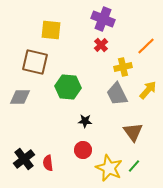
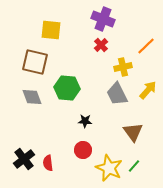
green hexagon: moved 1 px left, 1 px down
gray diamond: moved 12 px right; rotated 70 degrees clockwise
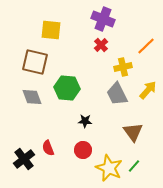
red semicircle: moved 15 px up; rotated 14 degrees counterclockwise
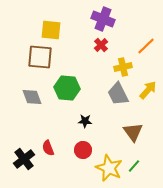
brown square: moved 5 px right, 5 px up; rotated 8 degrees counterclockwise
gray trapezoid: moved 1 px right
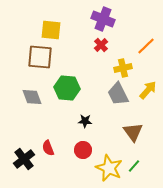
yellow cross: moved 1 px down
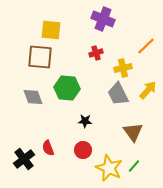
red cross: moved 5 px left, 8 px down; rotated 24 degrees clockwise
gray diamond: moved 1 px right
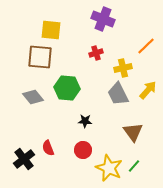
gray diamond: rotated 20 degrees counterclockwise
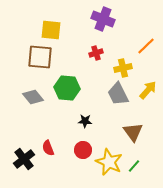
yellow star: moved 6 px up
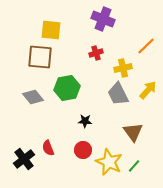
green hexagon: rotated 15 degrees counterclockwise
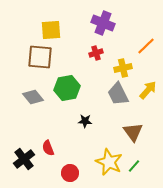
purple cross: moved 4 px down
yellow square: rotated 10 degrees counterclockwise
red circle: moved 13 px left, 23 px down
